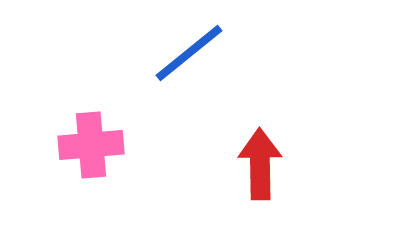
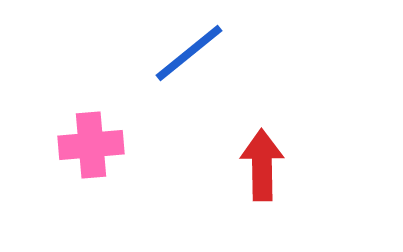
red arrow: moved 2 px right, 1 px down
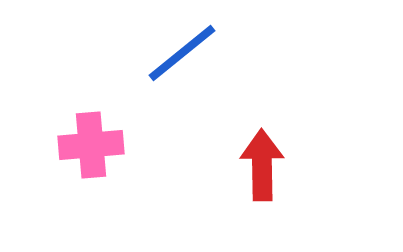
blue line: moved 7 px left
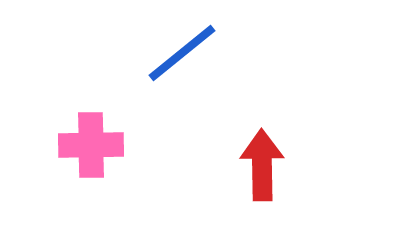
pink cross: rotated 4 degrees clockwise
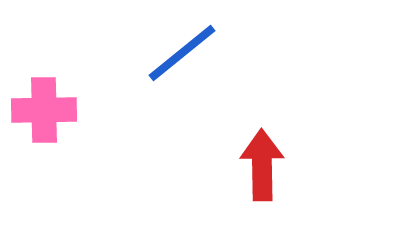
pink cross: moved 47 px left, 35 px up
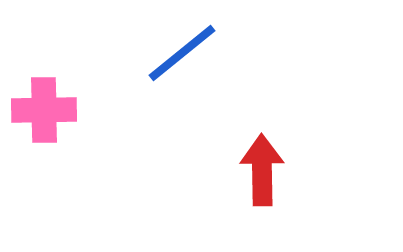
red arrow: moved 5 px down
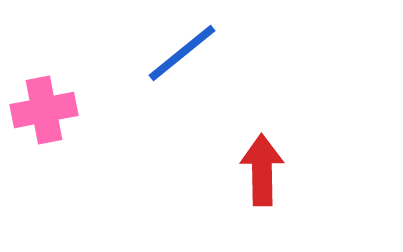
pink cross: rotated 10 degrees counterclockwise
